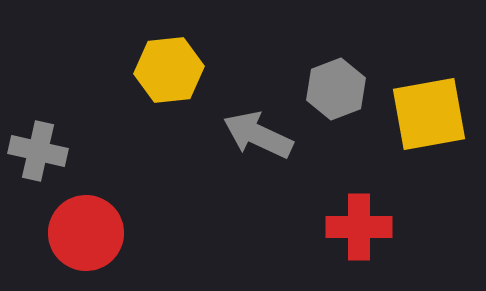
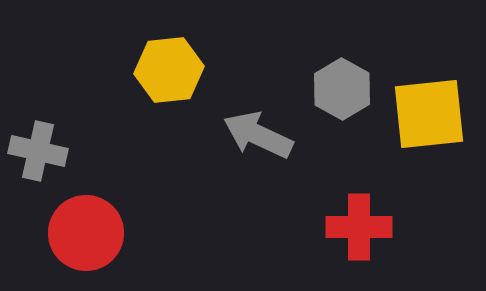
gray hexagon: moved 6 px right; rotated 10 degrees counterclockwise
yellow square: rotated 4 degrees clockwise
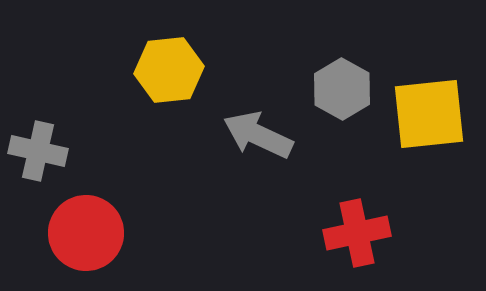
red cross: moved 2 px left, 6 px down; rotated 12 degrees counterclockwise
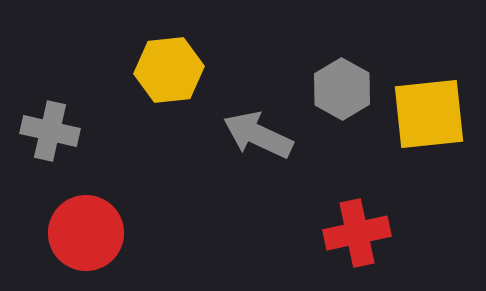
gray cross: moved 12 px right, 20 px up
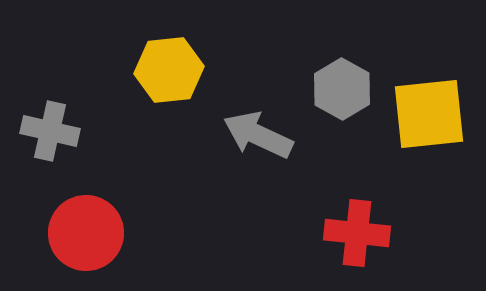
red cross: rotated 18 degrees clockwise
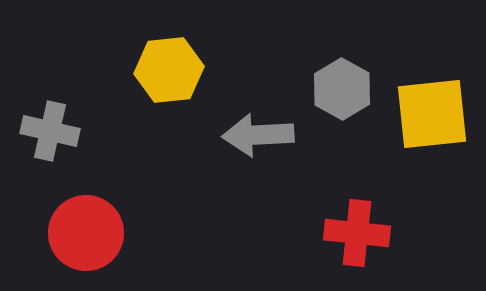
yellow square: moved 3 px right
gray arrow: rotated 28 degrees counterclockwise
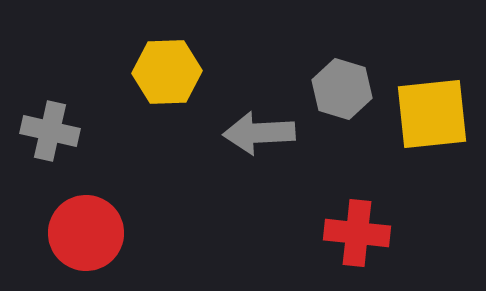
yellow hexagon: moved 2 px left, 2 px down; rotated 4 degrees clockwise
gray hexagon: rotated 12 degrees counterclockwise
gray arrow: moved 1 px right, 2 px up
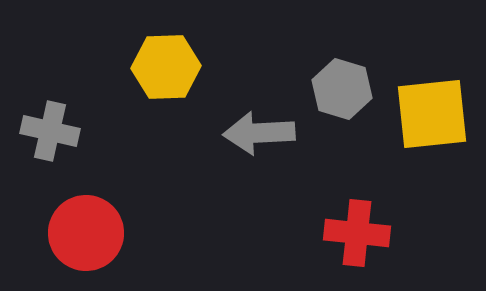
yellow hexagon: moved 1 px left, 5 px up
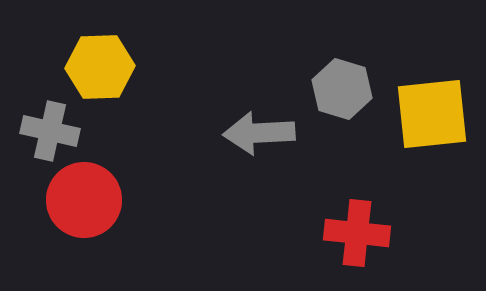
yellow hexagon: moved 66 px left
red circle: moved 2 px left, 33 px up
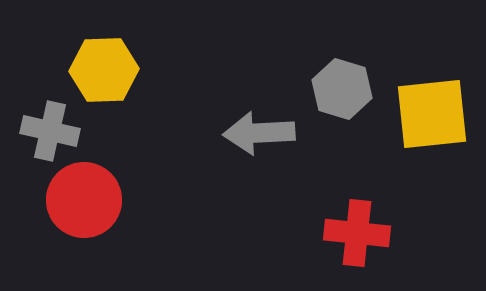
yellow hexagon: moved 4 px right, 3 px down
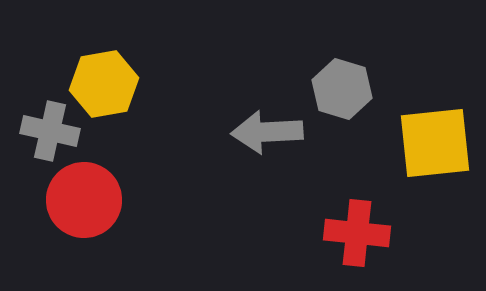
yellow hexagon: moved 14 px down; rotated 8 degrees counterclockwise
yellow square: moved 3 px right, 29 px down
gray arrow: moved 8 px right, 1 px up
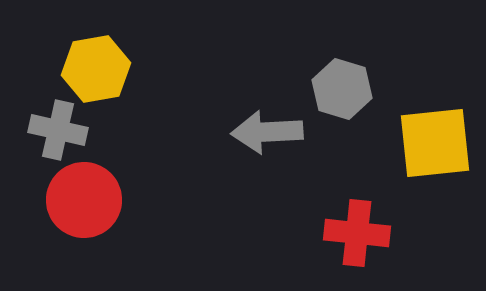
yellow hexagon: moved 8 px left, 15 px up
gray cross: moved 8 px right, 1 px up
